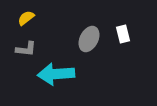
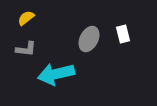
cyan arrow: rotated 9 degrees counterclockwise
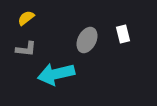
gray ellipse: moved 2 px left, 1 px down
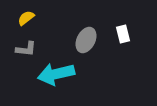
gray ellipse: moved 1 px left
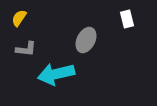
yellow semicircle: moved 7 px left; rotated 18 degrees counterclockwise
white rectangle: moved 4 px right, 15 px up
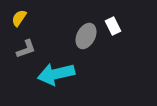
white rectangle: moved 14 px left, 7 px down; rotated 12 degrees counterclockwise
gray ellipse: moved 4 px up
gray L-shape: rotated 25 degrees counterclockwise
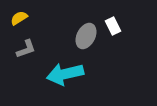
yellow semicircle: rotated 24 degrees clockwise
cyan arrow: moved 9 px right
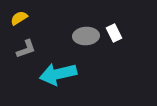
white rectangle: moved 1 px right, 7 px down
gray ellipse: rotated 60 degrees clockwise
cyan arrow: moved 7 px left
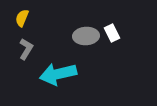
yellow semicircle: moved 3 px right; rotated 36 degrees counterclockwise
white rectangle: moved 2 px left
gray L-shape: rotated 40 degrees counterclockwise
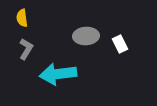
yellow semicircle: rotated 30 degrees counterclockwise
white rectangle: moved 8 px right, 11 px down
cyan arrow: rotated 6 degrees clockwise
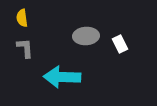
gray L-shape: moved 1 px left, 1 px up; rotated 35 degrees counterclockwise
cyan arrow: moved 4 px right, 3 px down; rotated 9 degrees clockwise
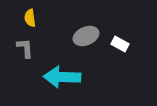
yellow semicircle: moved 8 px right
gray ellipse: rotated 20 degrees counterclockwise
white rectangle: rotated 36 degrees counterclockwise
